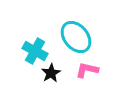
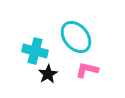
cyan cross: rotated 15 degrees counterclockwise
black star: moved 3 px left, 1 px down
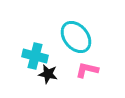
cyan cross: moved 5 px down
black star: rotated 30 degrees counterclockwise
